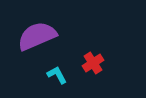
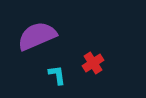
cyan L-shape: rotated 20 degrees clockwise
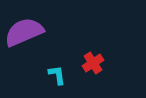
purple semicircle: moved 13 px left, 4 px up
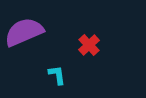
red cross: moved 4 px left, 18 px up; rotated 10 degrees counterclockwise
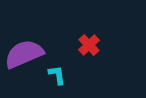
purple semicircle: moved 22 px down
